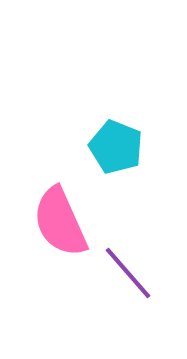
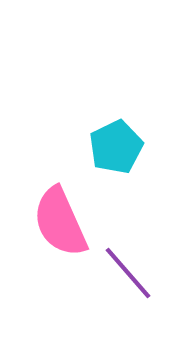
cyan pentagon: rotated 24 degrees clockwise
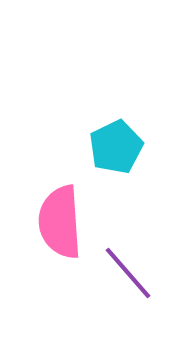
pink semicircle: rotated 20 degrees clockwise
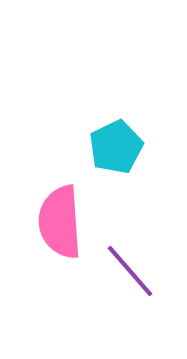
purple line: moved 2 px right, 2 px up
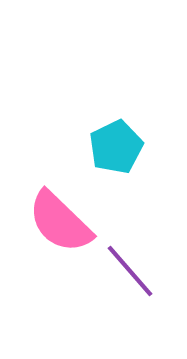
pink semicircle: rotated 42 degrees counterclockwise
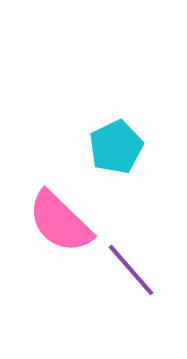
purple line: moved 1 px right, 1 px up
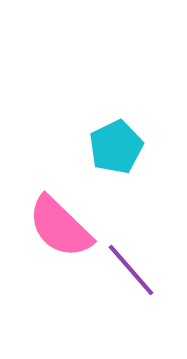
pink semicircle: moved 5 px down
